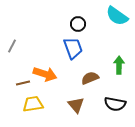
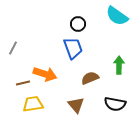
gray line: moved 1 px right, 2 px down
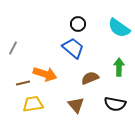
cyan semicircle: moved 2 px right, 12 px down
blue trapezoid: rotated 30 degrees counterclockwise
green arrow: moved 2 px down
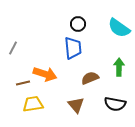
blue trapezoid: rotated 45 degrees clockwise
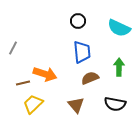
black circle: moved 3 px up
cyan semicircle: rotated 10 degrees counterclockwise
blue trapezoid: moved 9 px right, 4 px down
yellow trapezoid: rotated 35 degrees counterclockwise
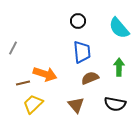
cyan semicircle: rotated 25 degrees clockwise
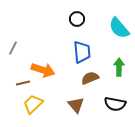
black circle: moved 1 px left, 2 px up
orange arrow: moved 2 px left, 4 px up
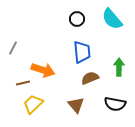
cyan semicircle: moved 7 px left, 9 px up
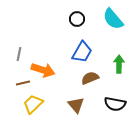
cyan semicircle: moved 1 px right
gray line: moved 6 px right, 6 px down; rotated 16 degrees counterclockwise
blue trapezoid: rotated 35 degrees clockwise
green arrow: moved 3 px up
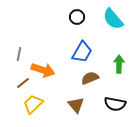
black circle: moved 2 px up
brown line: rotated 24 degrees counterclockwise
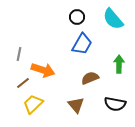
blue trapezoid: moved 8 px up
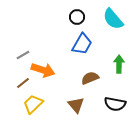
gray line: moved 4 px right, 1 px down; rotated 48 degrees clockwise
